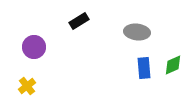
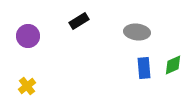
purple circle: moved 6 px left, 11 px up
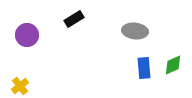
black rectangle: moved 5 px left, 2 px up
gray ellipse: moved 2 px left, 1 px up
purple circle: moved 1 px left, 1 px up
yellow cross: moved 7 px left
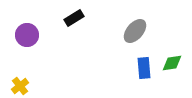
black rectangle: moved 1 px up
gray ellipse: rotated 55 degrees counterclockwise
green diamond: moved 1 px left, 2 px up; rotated 15 degrees clockwise
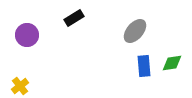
blue rectangle: moved 2 px up
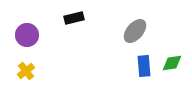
black rectangle: rotated 18 degrees clockwise
yellow cross: moved 6 px right, 15 px up
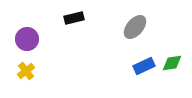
gray ellipse: moved 4 px up
purple circle: moved 4 px down
blue rectangle: rotated 70 degrees clockwise
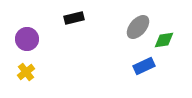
gray ellipse: moved 3 px right
green diamond: moved 8 px left, 23 px up
yellow cross: moved 1 px down
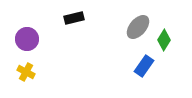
green diamond: rotated 50 degrees counterclockwise
blue rectangle: rotated 30 degrees counterclockwise
yellow cross: rotated 24 degrees counterclockwise
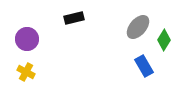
blue rectangle: rotated 65 degrees counterclockwise
